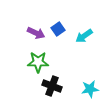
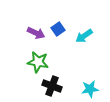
green star: rotated 10 degrees clockwise
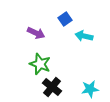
blue square: moved 7 px right, 10 px up
cyan arrow: rotated 48 degrees clockwise
green star: moved 2 px right, 2 px down; rotated 10 degrees clockwise
black cross: moved 1 px down; rotated 18 degrees clockwise
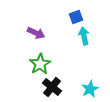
blue square: moved 11 px right, 2 px up; rotated 16 degrees clockwise
cyan arrow: rotated 66 degrees clockwise
green star: rotated 20 degrees clockwise
cyan star: rotated 18 degrees counterclockwise
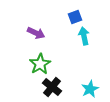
blue square: moved 1 px left
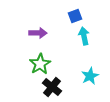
blue square: moved 1 px up
purple arrow: moved 2 px right; rotated 24 degrees counterclockwise
cyan star: moved 13 px up
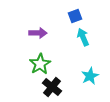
cyan arrow: moved 1 px left, 1 px down; rotated 12 degrees counterclockwise
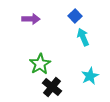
blue square: rotated 24 degrees counterclockwise
purple arrow: moved 7 px left, 14 px up
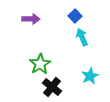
cyan arrow: moved 1 px left
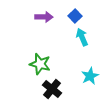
purple arrow: moved 13 px right, 2 px up
green star: rotated 25 degrees counterclockwise
black cross: moved 2 px down
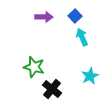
green star: moved 6 px left, 3 px down
